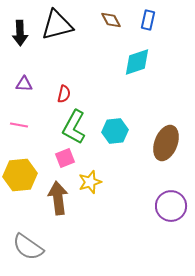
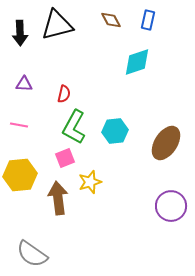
brown ellipse: rotated 12 degrees clockwise
gray semicircle: moved 4 px right, 7 px down
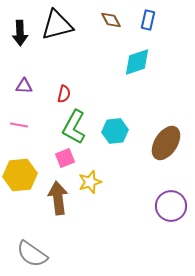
purple triangle: moved 2 px down
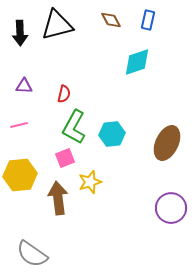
pink line: rotated 24 degrees counterclockwise
cyan hexagon: moved 3 px left, 3 px down
brown ellipse: moved 1 px right; rotated 8 degrees counterclockwise
purple circle: moved 2 px down
